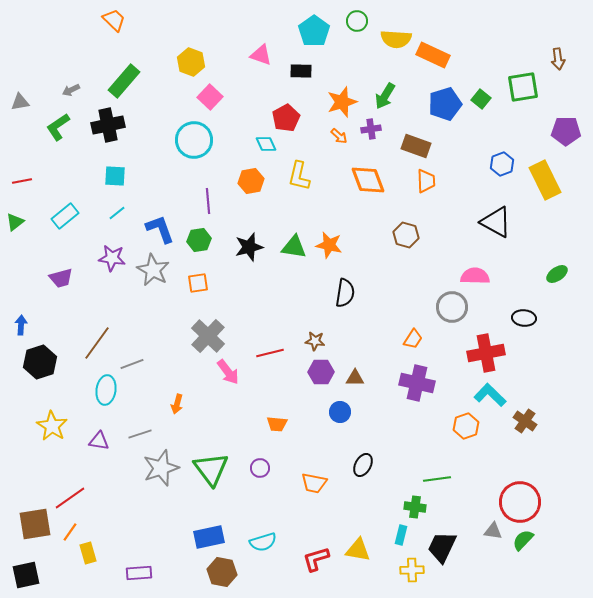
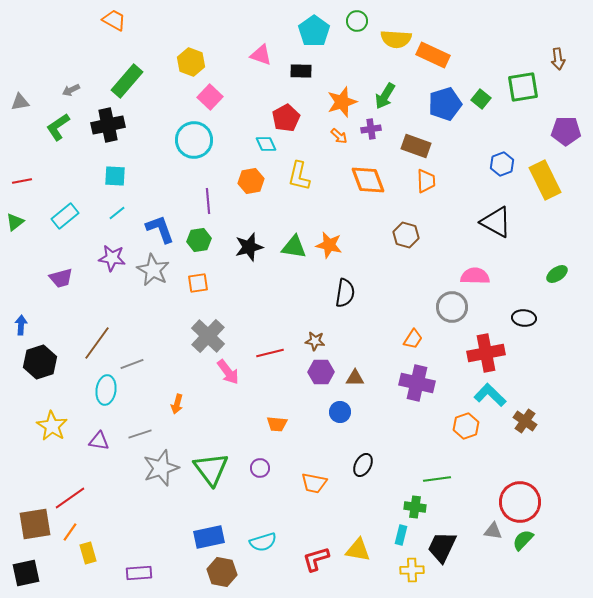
orange trapezoid at (114, 20): rotated 15 degrees counterclockwise
green rectangle at (124, 81): moved 3 px right
black square at (26, 575): moved 2 px up
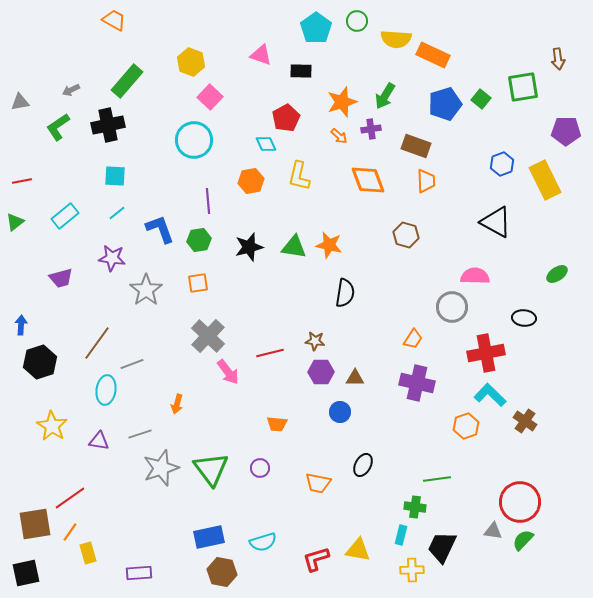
cyan pentagon at (314, 31): moved 2 px right, 3 px up
gray star at (153, 270): moved 7 px left, 20 px down; rotated 8 degrees clockwise
orange trapezoid at (314, 483): moved 4 px right
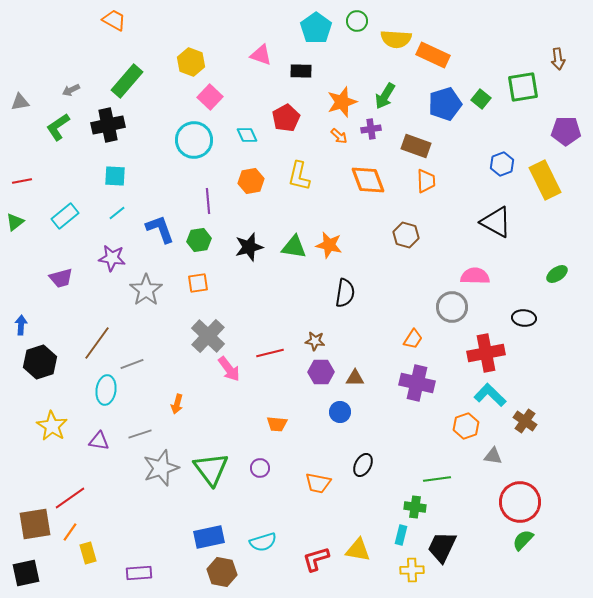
cyan diamond at (266, 144): moved 19 px left, 9 px up
pink arrow at (228, 372): moved 1 px right, 3 px up
gray triangle at (493, 531): moved 75 px up
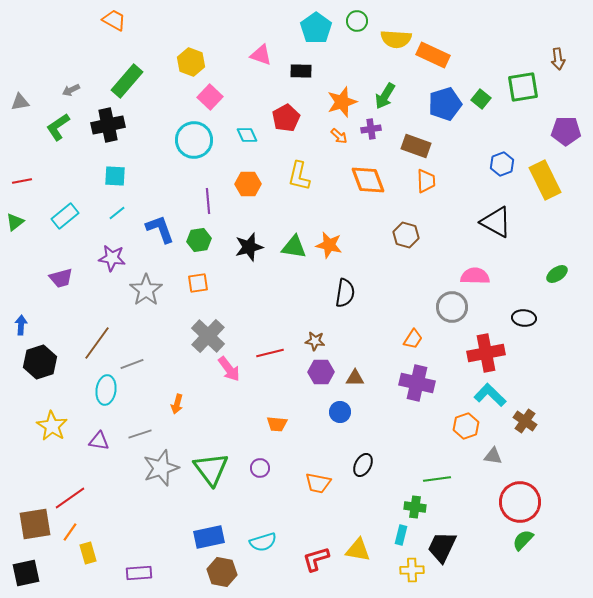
orange hexagon at (251, 181): moved 3 px left, 3 px down; rotated 10 degrees clockwise
